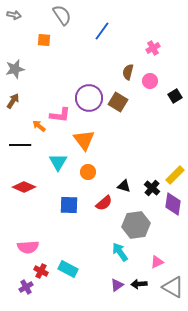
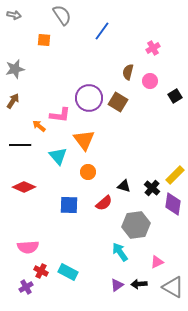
cyan triangle: moved 6 px up; rotated 12 degrees counterclockwise
cyan rectangle: moved 3 px down
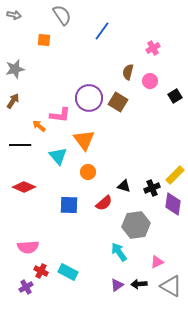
black cross: rotated 28 degrees clockwise
cyan arrow: moved 1 px left
gray triangle: moved 2 px left, 1 px up
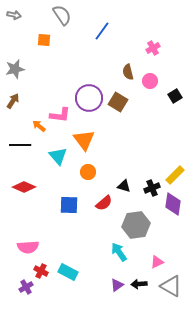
brown semicircle: rotated 28 degrees counterclockwise
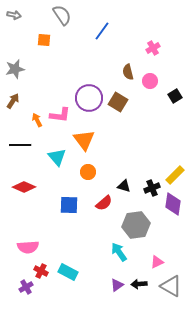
orange arrow: moved 2 px left, 6 px up; rotated 24 degrees clockwise
cyan triangle: moved 1 px left, 1 px down
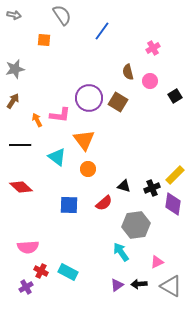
cyan triangle: rotated 12 degrees counterclockwise
orange circle: moved 3 px up
red diamond: moved 3 px left; rotated 20 degrees clockwise
cyan arrow: moved 2 px right
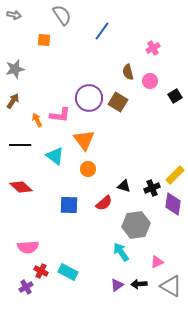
cyan triangle: moved 2 px left, 1 px up
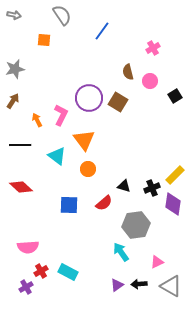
pink L-shape: moved 1 px right; rotated 70 degrees counterclockwise
cyan triangle: moved 2 px right
red cross: rotated 32 degrees clockwise
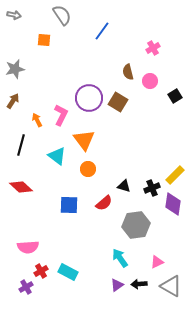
black line: moved 1 px right; rotated 75 degrees counterclockwise
cyan arrow: moved 1 px left, 6 px down
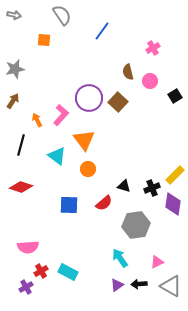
brown square: rotated 12 degrees clockwise
pink L-shape: rotated 15 degrees clockwise
red diamond: rotated 25 degrees counterclockwise
